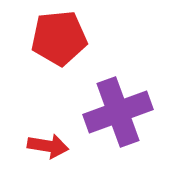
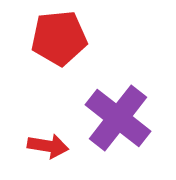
purple cross: moved 6 px down; rotated 32 degrees counterclockwise
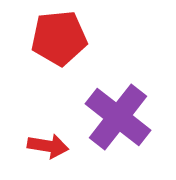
purple cross: moved 1 px up
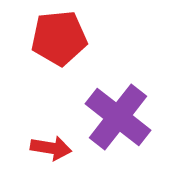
red arrow: moved 3 px right, 2 px down
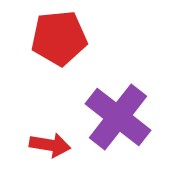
red arrow: moved 1 px left, 3 px up
